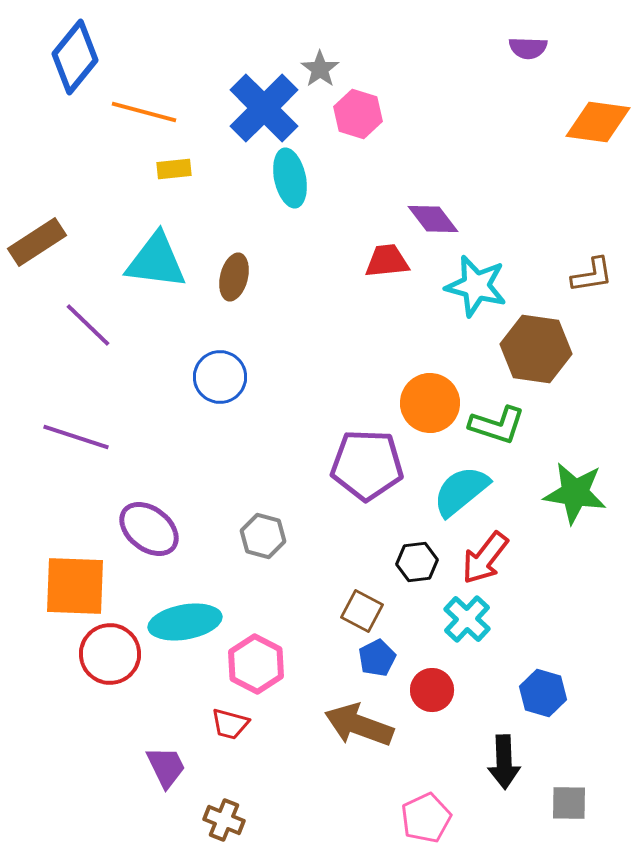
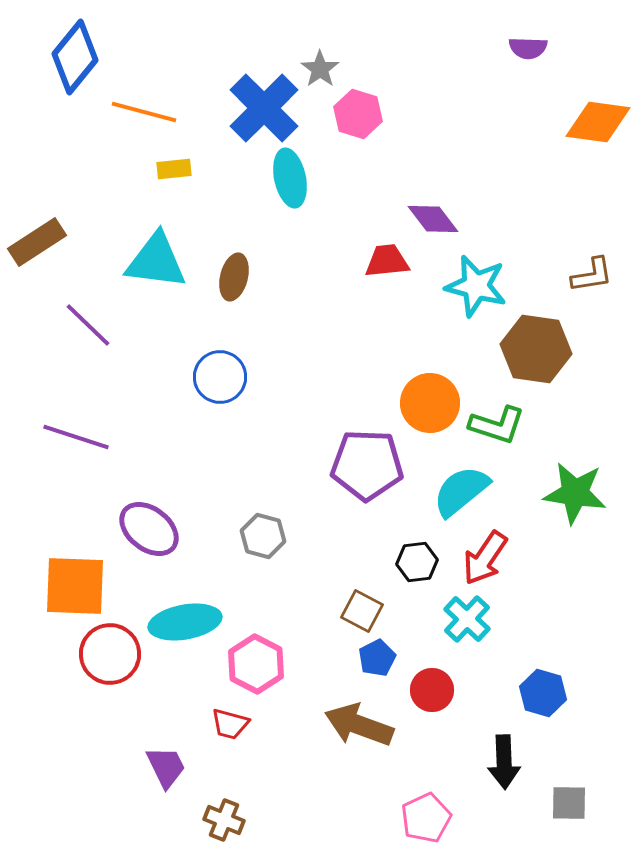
red arrow at (485, 558): rotated 4 degrees counterclockwise
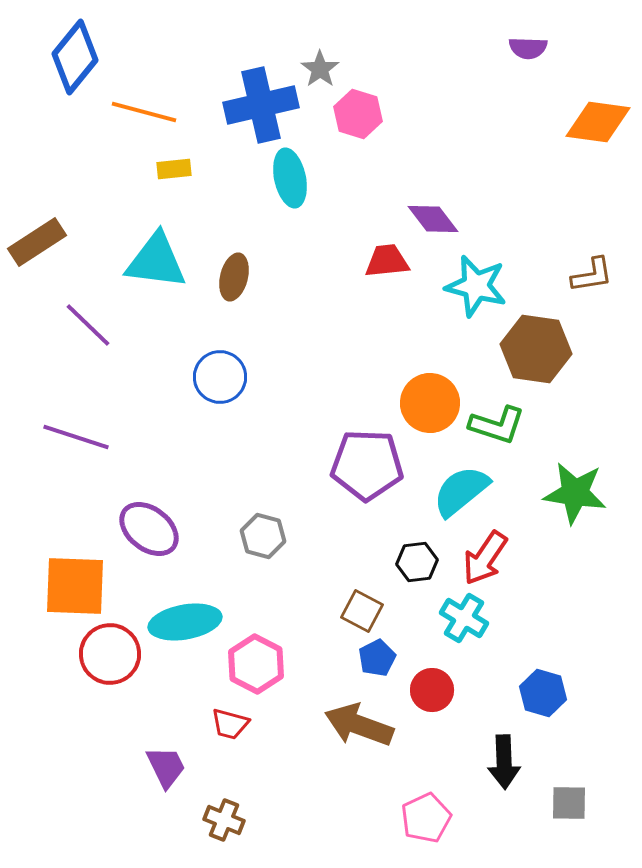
blue cross at (264, 108): moved 3 px left, 3 px up; rotated 32 degrees clockwise
cyan cross at (467, 619): moved 3 px left, 1 px up; rotated 12 degrees counterclockwise
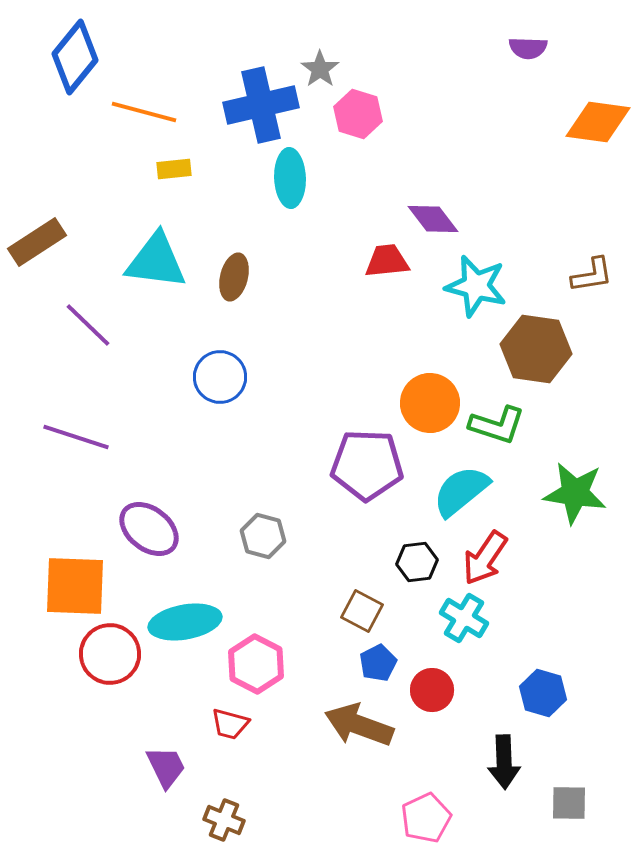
cyan ellipse at (290, 178): rotated 10 degrees clockwise
blue pentagon at (377, 658): moved 1 px right, 5 px down
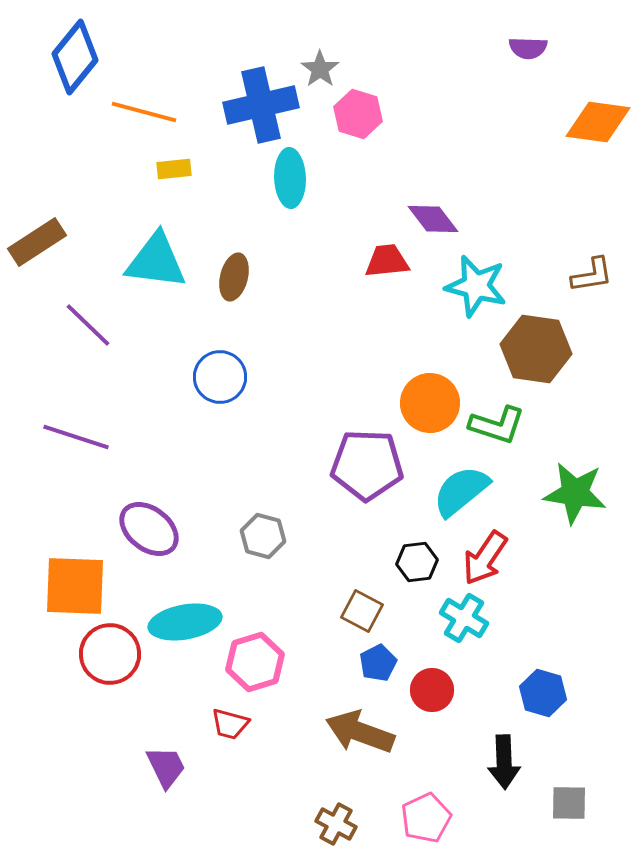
pink hexagon at (256, 664): moved 1 px left, 2 px up; rotated 16 degrees clockwise
brown arrow at (359, 725): moved 1 px right, 7 px down
brown cross at (224, 820): moved 112 px right, 4 px down; rotated 6 degrees clockwise
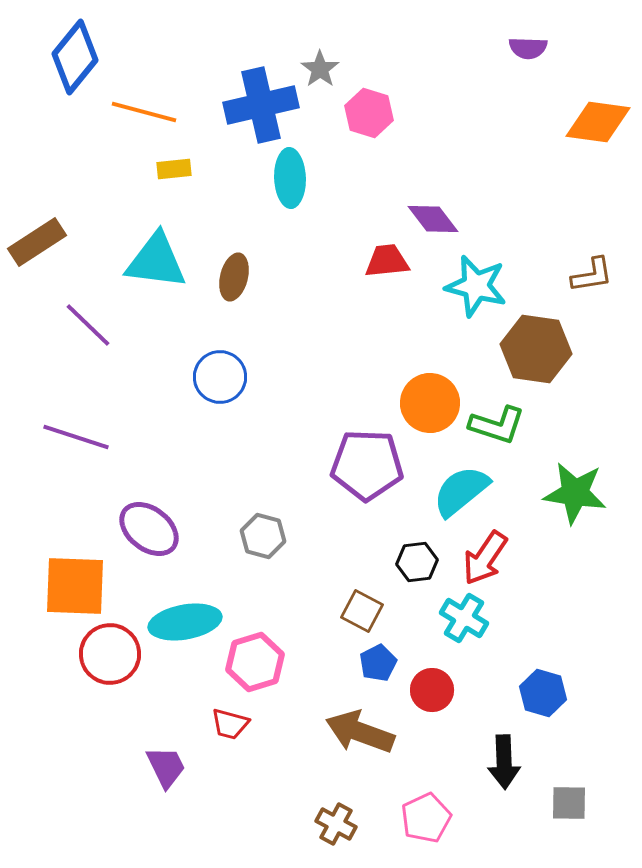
pink hexagon at (358, 114): moved 11 px right, 1 px up
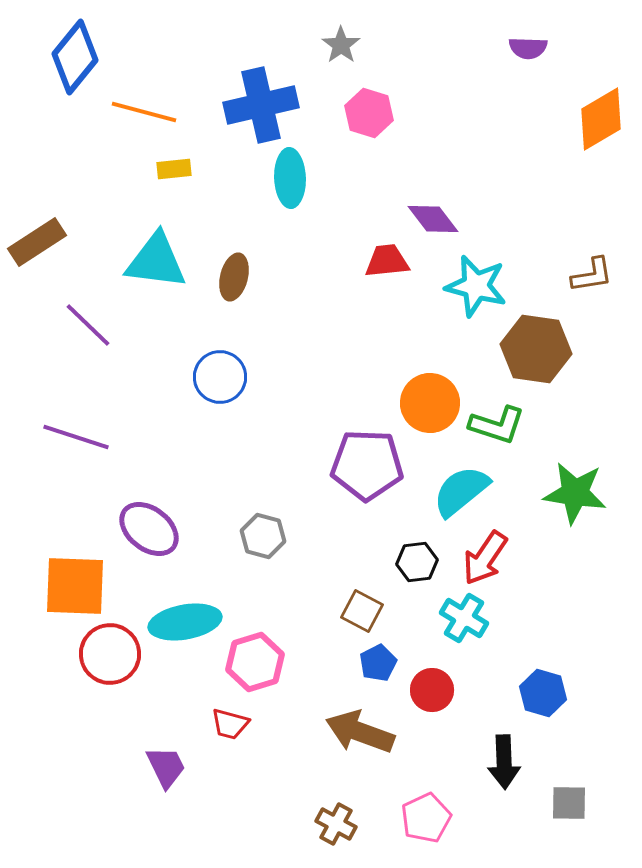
gray star at (320, 69): moved 21 px right, 24 px up
orange diamond at (598, 122): moved 3 px right, 3 px up; rotated 38 degrees counterclockwise
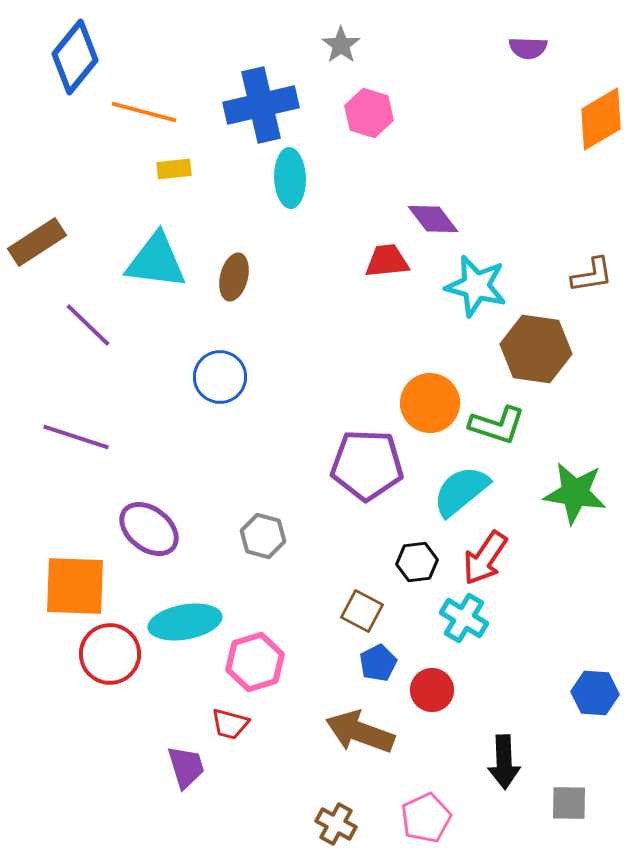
blue hexagon at (543, 693): moved 52 px right; rotated 12 degrees counterclockwise
purple trapezoid at (166, 767): moved 20 px right; rotated 9 degrees clockwise
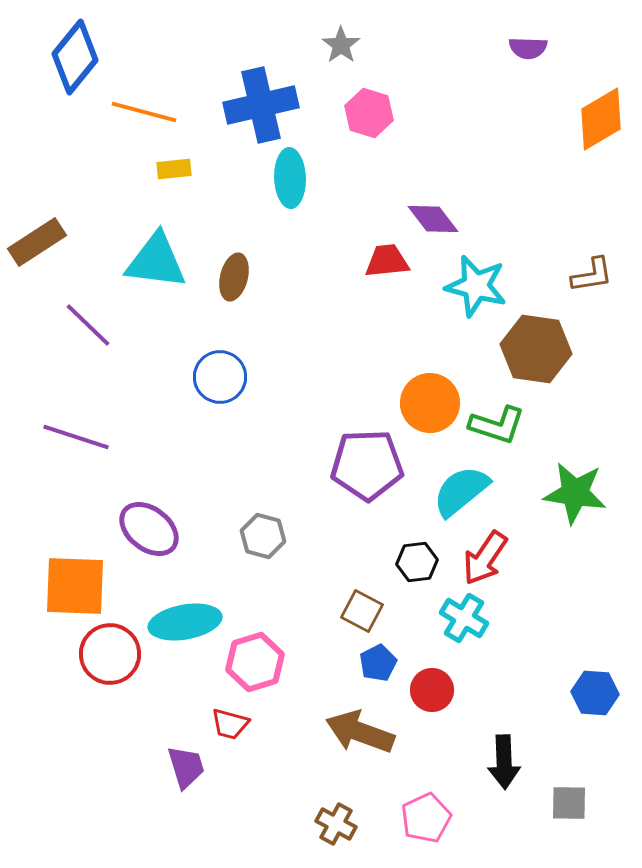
purple pentagon at (367, 465): rotated 4 degrees counterclockwise
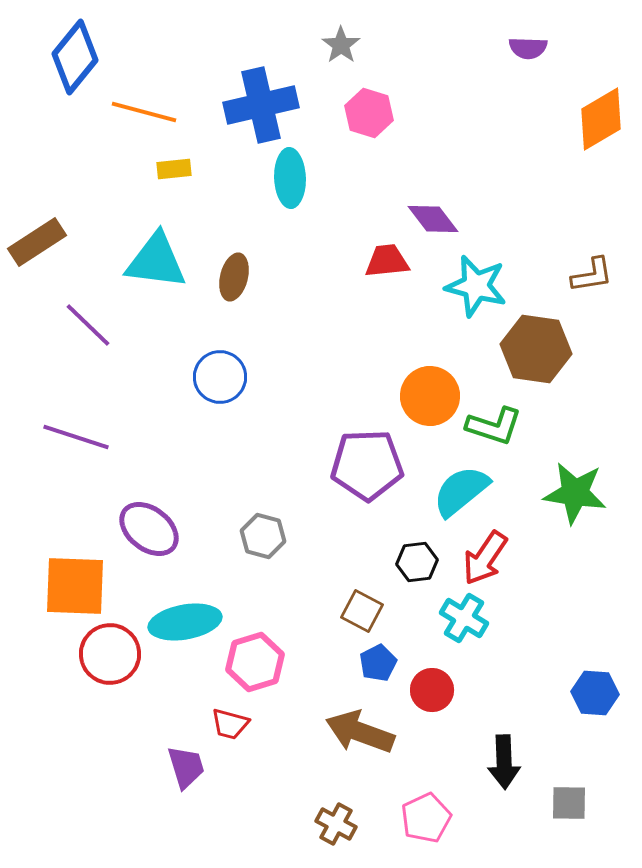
orange circle at (430, 403): moved 7 px up
green L-shape at (497, 425): moved 3 px left, 1 px down
